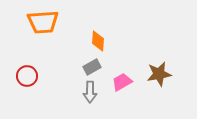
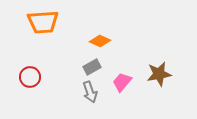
orange diamond: moved 2 px right; rotated 70 degrees counterclockwise
red circle: moved 3 px right, 1 px down
pink trapezoid: rotated 20 degrees counterclockwise
gray arrow: rotated 20 degrees counterclockwise
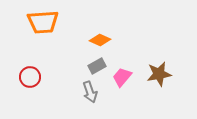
orange diamond: moved 1 px up
gray rectangle: moved 5 px right, 1 px up
pink trapezoid: moved 5 px up
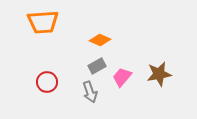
red circle: moved 17 px right, 5 px down
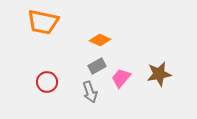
orange trapezoid: rotated 16 degrees clockwise
pink trapezoid: moved 1 px left, 1 px down
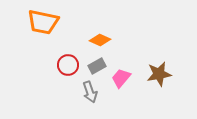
red circle: moved 21 px right, 17 px up
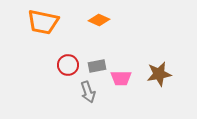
orange diamond: moved 1 px left, 20 px up
gray rectangle: rotated 18 degrees clockwise
pink trapezoid: rotated 130 degrees counterclockwise
gray arrow: moved 2 px left
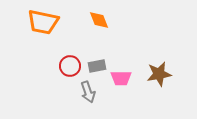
orange diamond: rotated 45 degrees clockwise
red circle: moved 2 px right, 1 px down
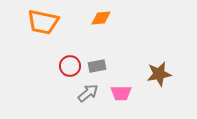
orange diamond: moved 2 px right, 2 px up; rotated 75 degrees counterclockwise
pink trapezoid: moved 15 px down
gray arrow: moved 1 px down; rotated 110 degrees counterclockwise
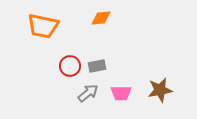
orange trapezoid: moved 4 px down
brown star: moved 1 px right, 16 px down
